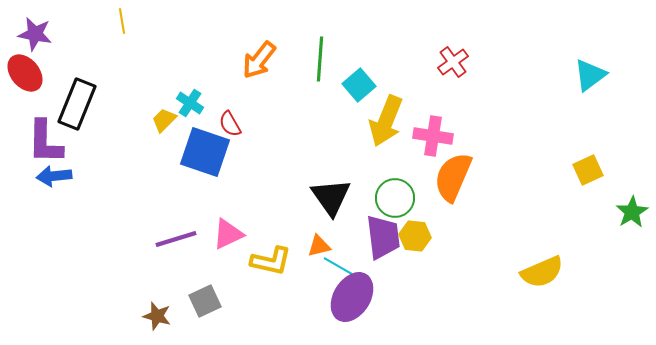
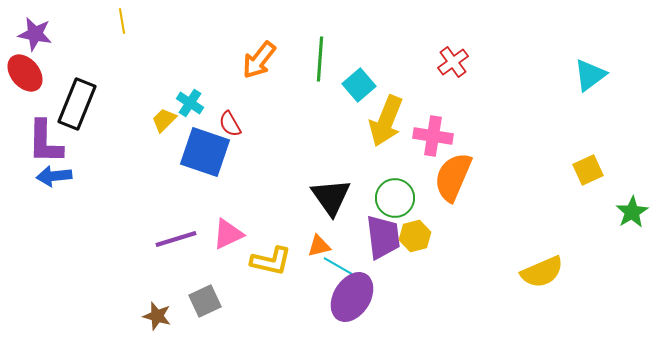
yellow hexagon: rotated 20 degrees counterclockwise
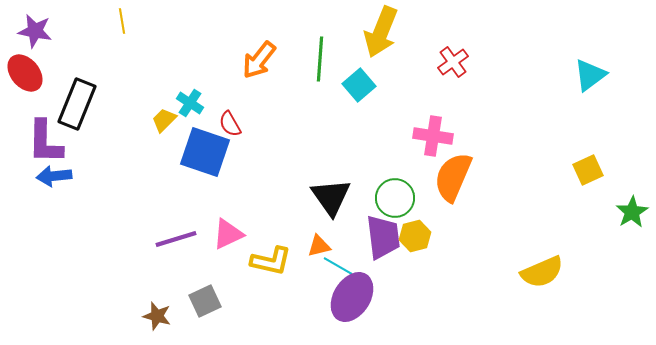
purple star: moved 3 px up
yellow arrow: moved 5 px left, 89 px up
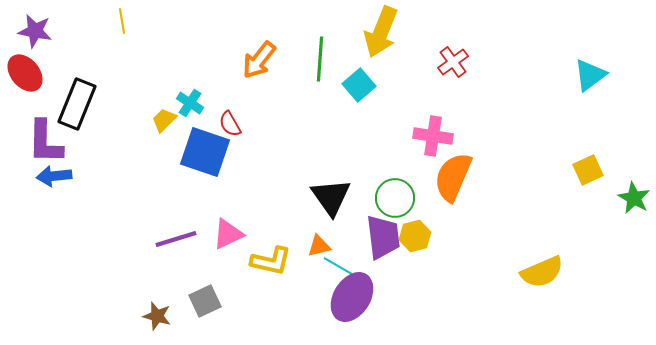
green star: moved 2 px right, 14 px up; rotated 12 degrees counterclockwise
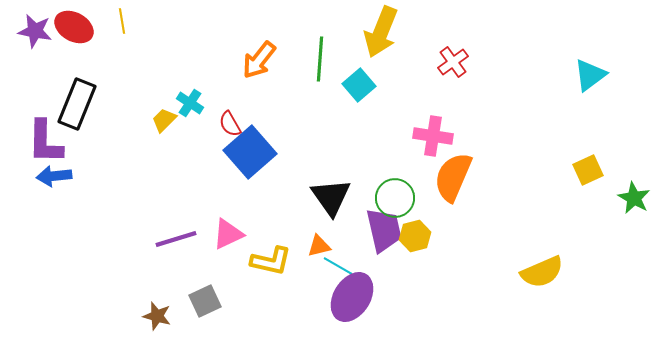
red ellipse: moved 49 px right, 46 px up; rotated 21 degrees counterclockwise
blue square: moved 45 px right; rotated 30 degrees clockwise
purple trapezoid: moved 1 px right, 7 px up; rotated 6 degrees counterclockwise
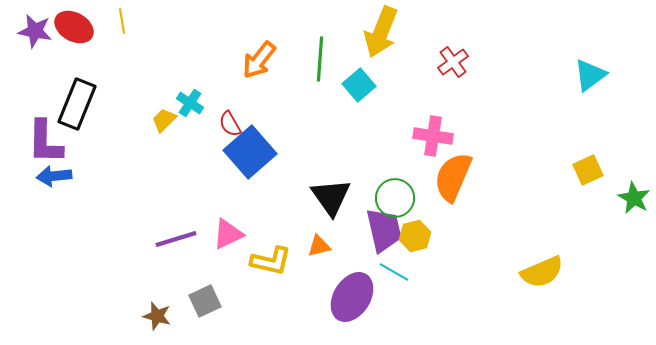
cyan line: moved 56 px right, 6 px down
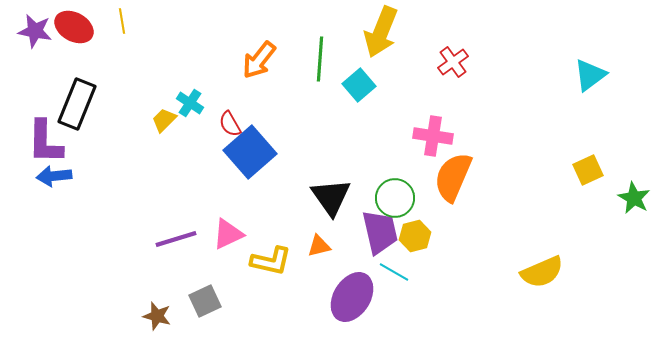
purple trapezoid: moved 4 px left, 2 px down
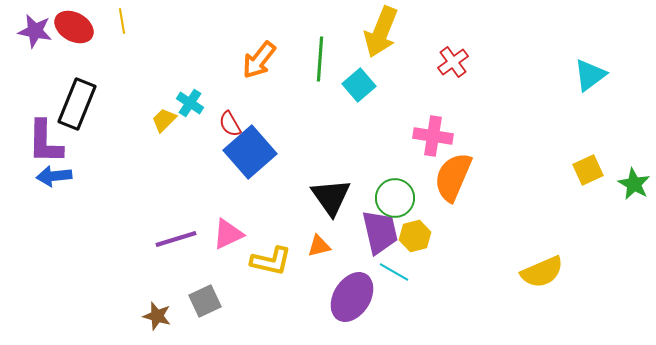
green star: moved 14 px up
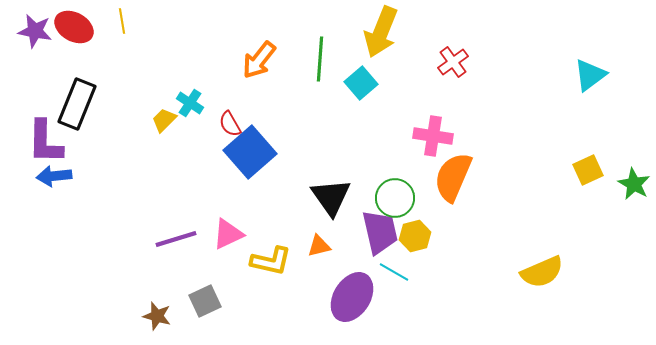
cyan square: moved 2 px right, 2 px up
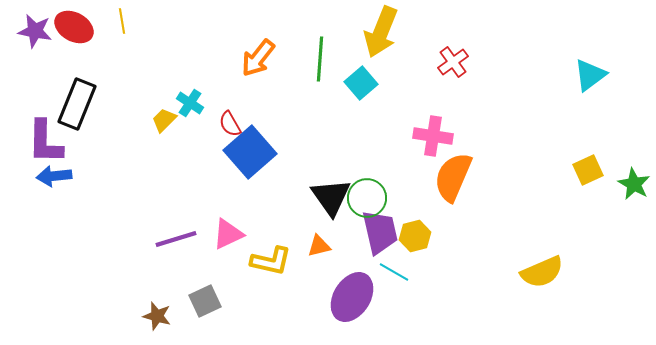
orange arrow: moved 1 px left, 2 px up
green circle: moved 28 px left
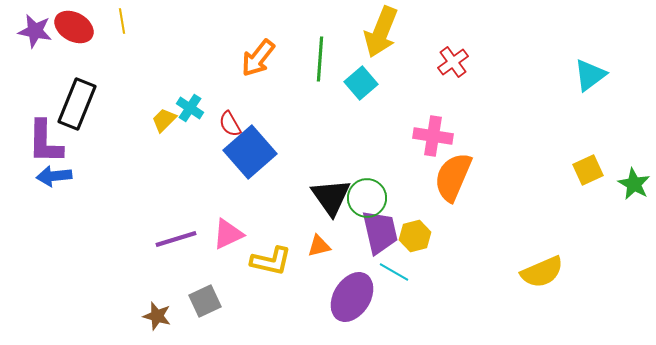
cyan cross: moved 5 px down
